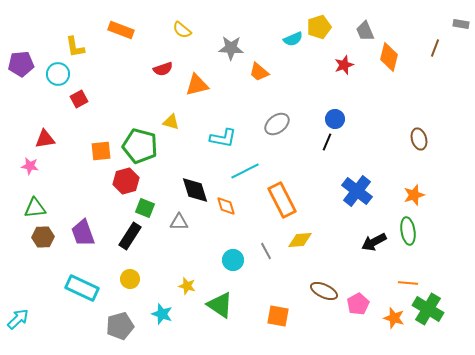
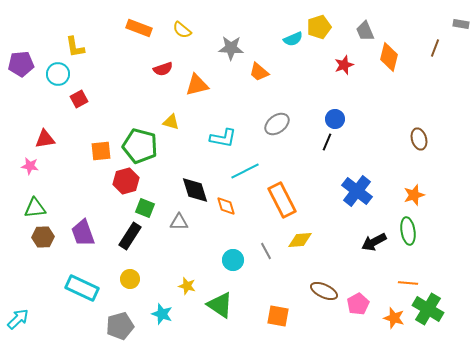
orange rectangle at (121, 30): moved 18 px right, 2 px up
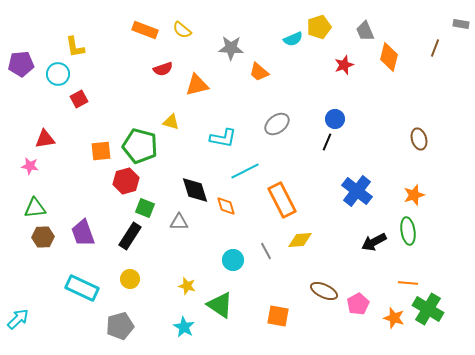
orange rectangle at (139, 28): moved 6 px right, 2 px down
cyan star at (162, 314): moved 22 px right, 13 px down; rotated 10 degrees clockwise
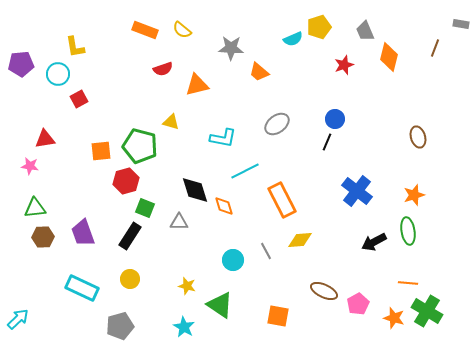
brown ellipse at (419, 139): moved 1 px left, 2 px up
orange diamond at (226, 206): moved 2 px left
green cross at (428, 309): moved 1 px left, 2 px down
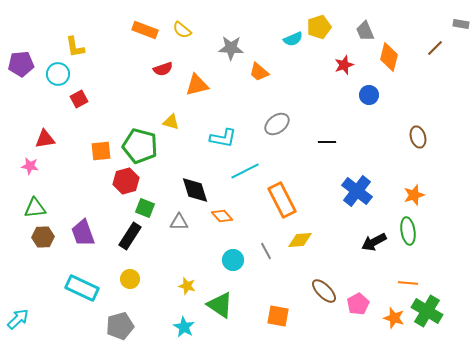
brown line at (435, 48): rotated 24 degrees clockwise
blue circle at (335, 119): moved 34 px right, 24 px up
black line at (327, 142): rotated 66 degrees clockwise
orange diamond at (224, 206): moved 2 px left, 10 px down; rotated 25 degrees counterclockwise
brown ellipse at (324, 291): rotated 20 degrees clockwise
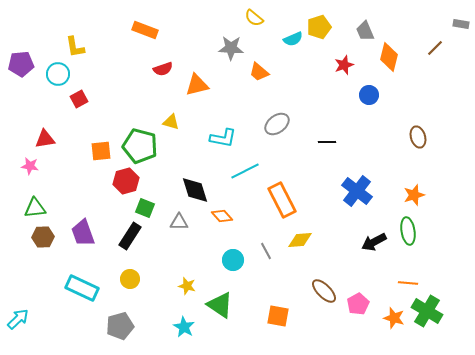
yellow semicircle at (182, 30): moved 72 px right, 12 px up
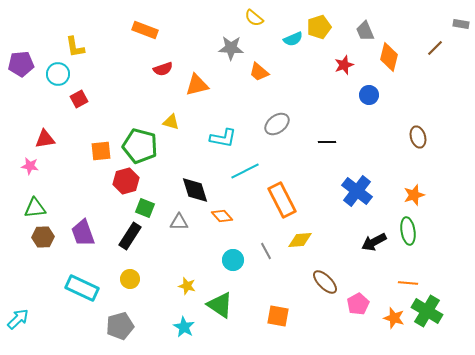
brown ellipse at (324, 291): moved 1 px right, 9 px up
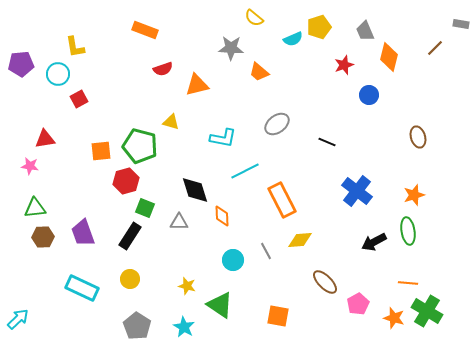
black line at (327, 142): rotated 24 degrees clockwise
orange diamond at (222, 216): rotated 40 degrees clockwise
gray pentagon at (120, 326): moved 17 px right; rotated 24 degrees counterclockwise
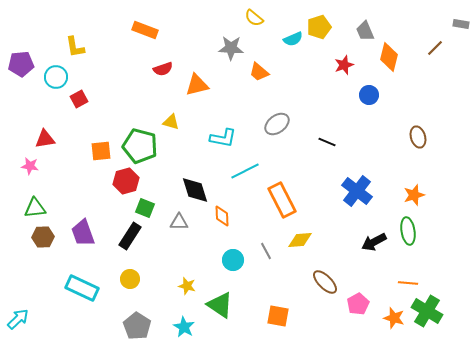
cyan circle at (58, 74): moved 2 px left, 3 px down
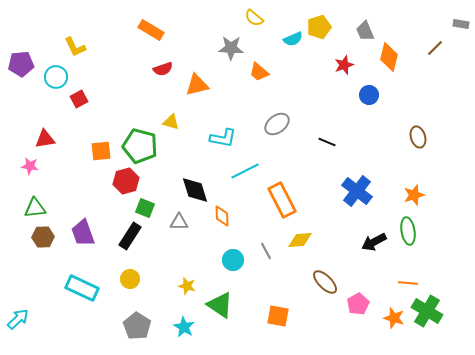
orange rectangle at (145, 30): moved 6 px right; rotated 10 degrees clockwise
yellow L-shape at (75, 47): rotated 15 degrees counterclockwise
